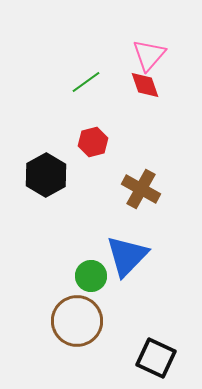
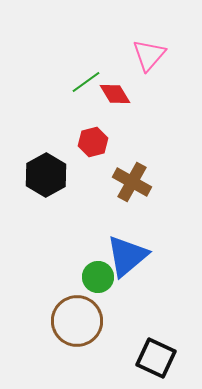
red diamond: moved 30 px left, 9 px down; rotated 12 degrees counterclockwise
brown cross: moved 9 px left, 7 px up
blue triangle: rotated 6 degrees clockwise
green circle: moved 7 px right, 1 px down
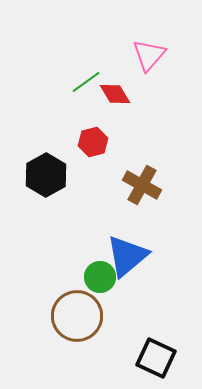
brown cross: moved 10 px right, 3 px down
green circle: moved 2 px right
brown circle: moved 5 px up
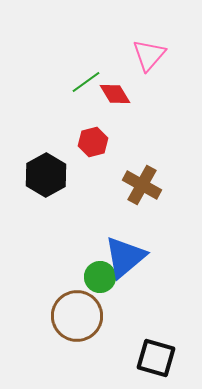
blue triangle: moved 2 px left, 1 px down
black square: rotated 9 degrees counterclockwise
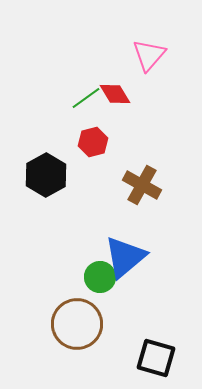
green line: moved 16 px down
brown circle: moved 8 px down
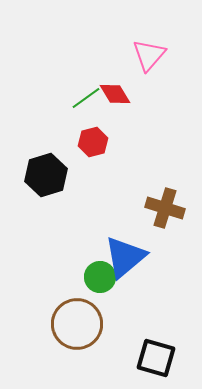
black hexagon: rotated 12 degrees clockwise
brown cross: moved 23 px right, 23 px down; rotated 12 degrees counterclockwise
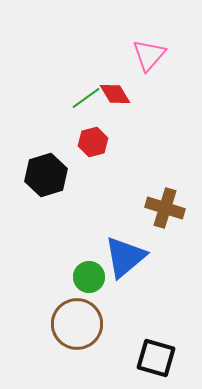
green circle: moved 11 px left
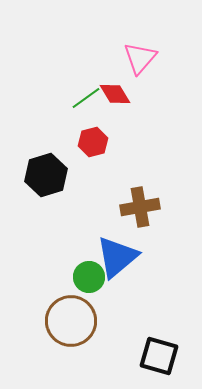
pink triangle: moved 9 px left, 3 px down
brown cross: moved 25 px left, 1 px up; rotated 27 degrees counterclockwise
blue triangle: moved 8 px left
brown circle: moved 6 px left, 3 px up
black square: moved 3 px right, 2 px up
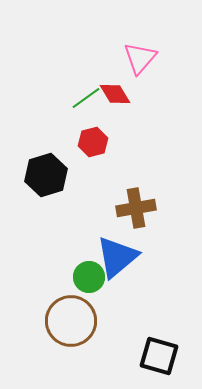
brown cross: moved 4 px left, 1 px down
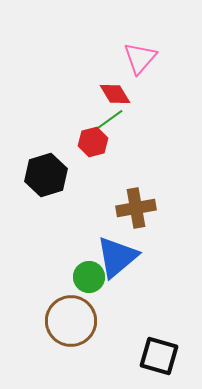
green line: moved 23 px right, 22 px down
